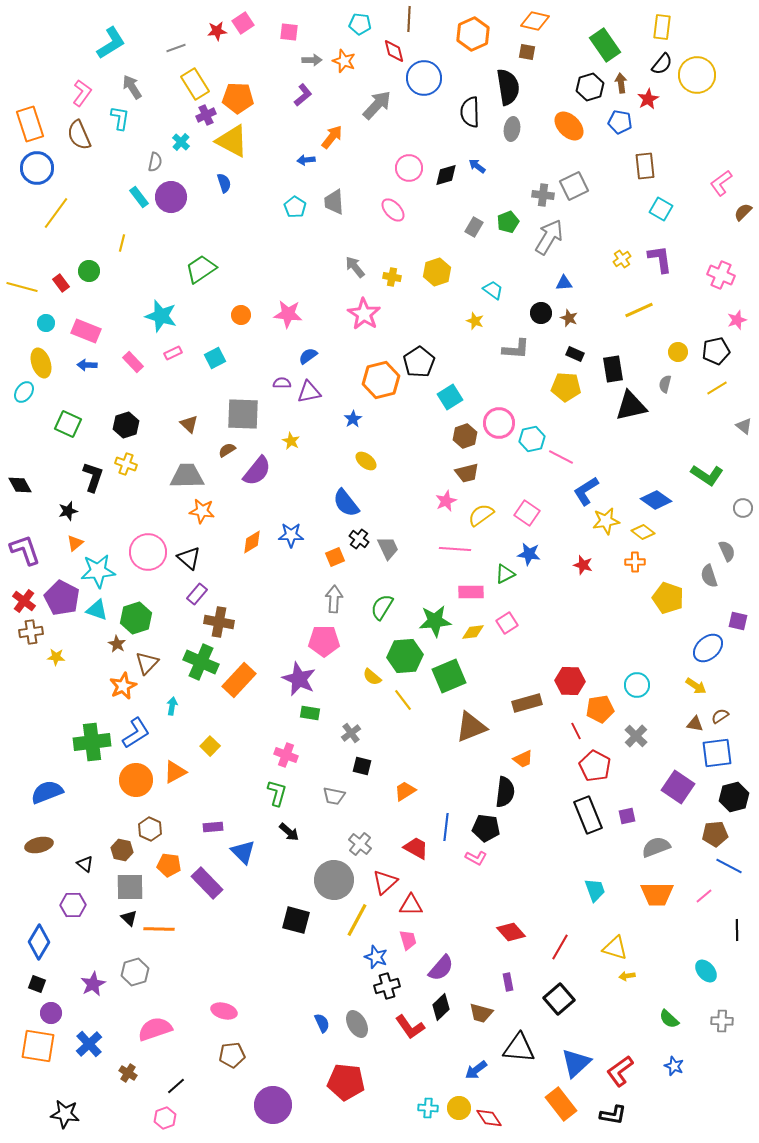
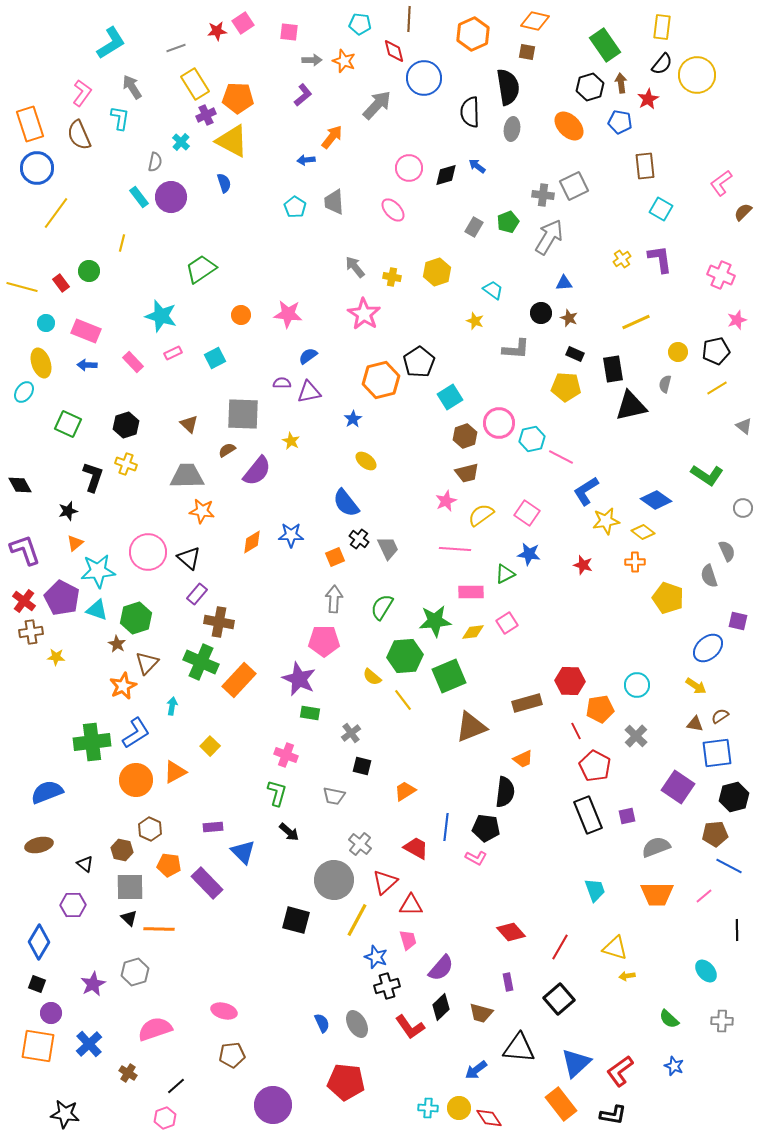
yellow line at (639, 310): moved 3 px left, 12 px down
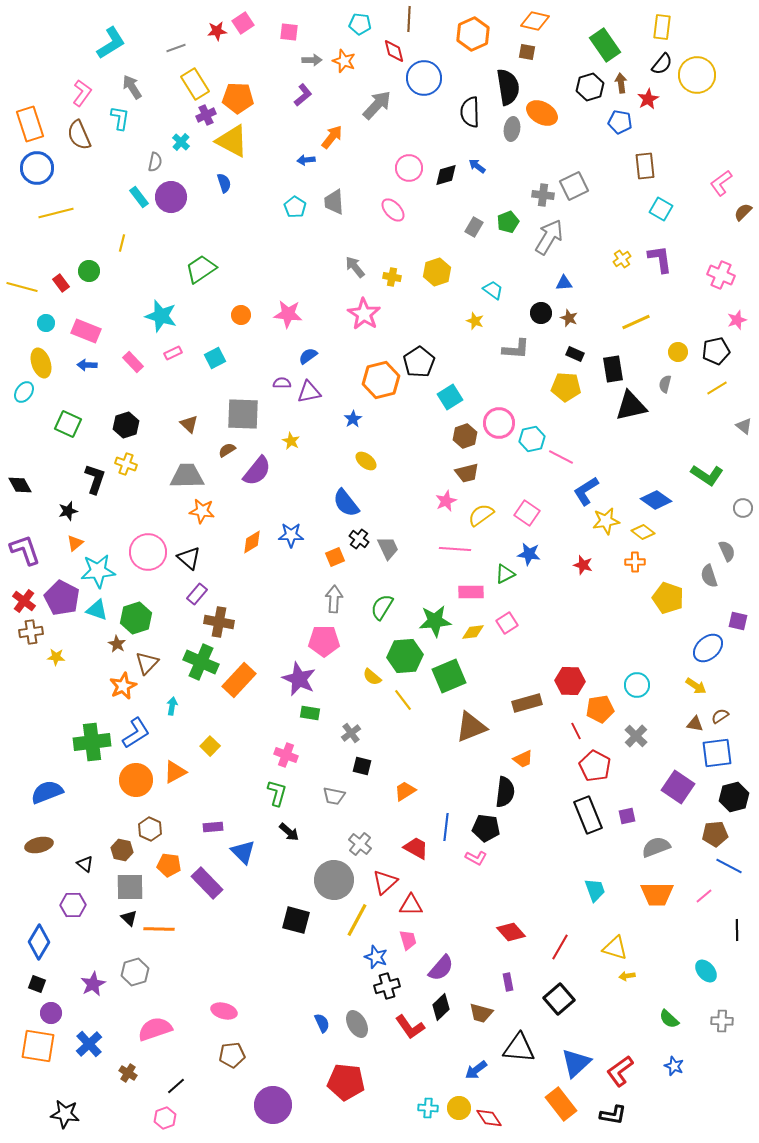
orange ellipse at (569, 126): moved 27 px left, 13 px up; rotated 16 degrees counterclockwise
yellow line at (56, 213): rotated 40 degrees clockwise
black L-shape at (93, 477): moved 2 px right, 2 px down
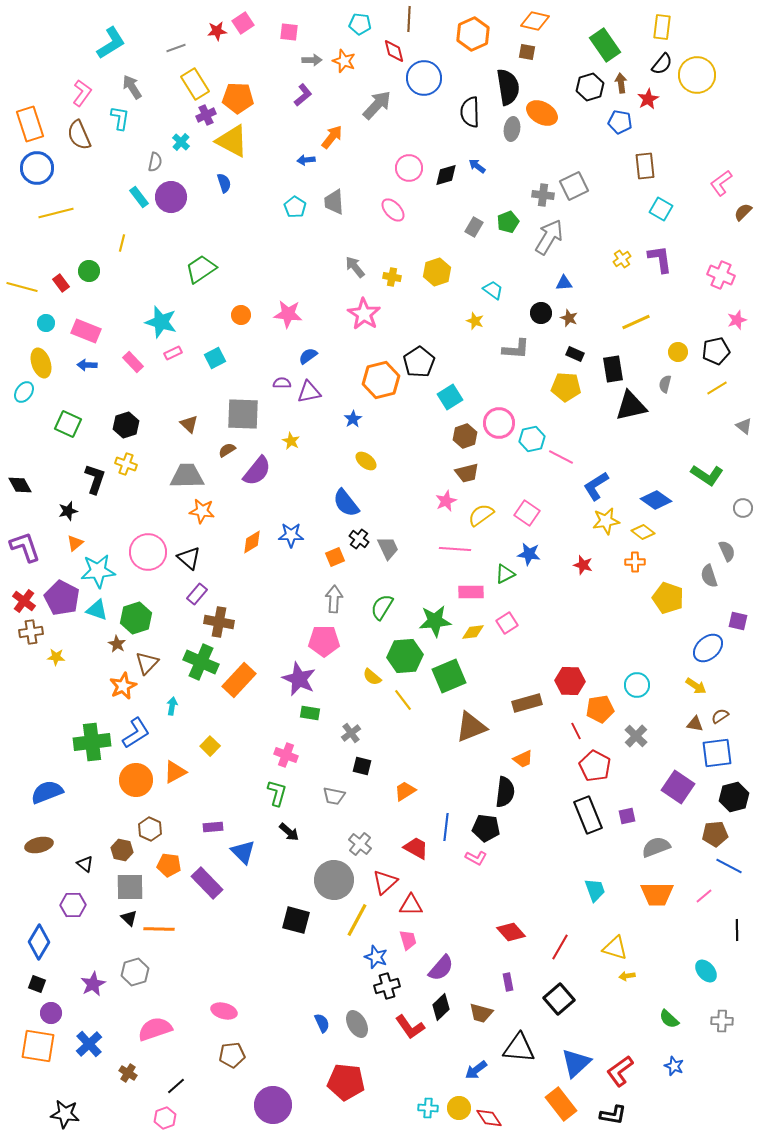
cyan star at (161, 316): moved 6 px down
blue L-shape at (586, 491): moved 10 px right, 5 px up
purple L-shape at (25, 550): moved 3 px up
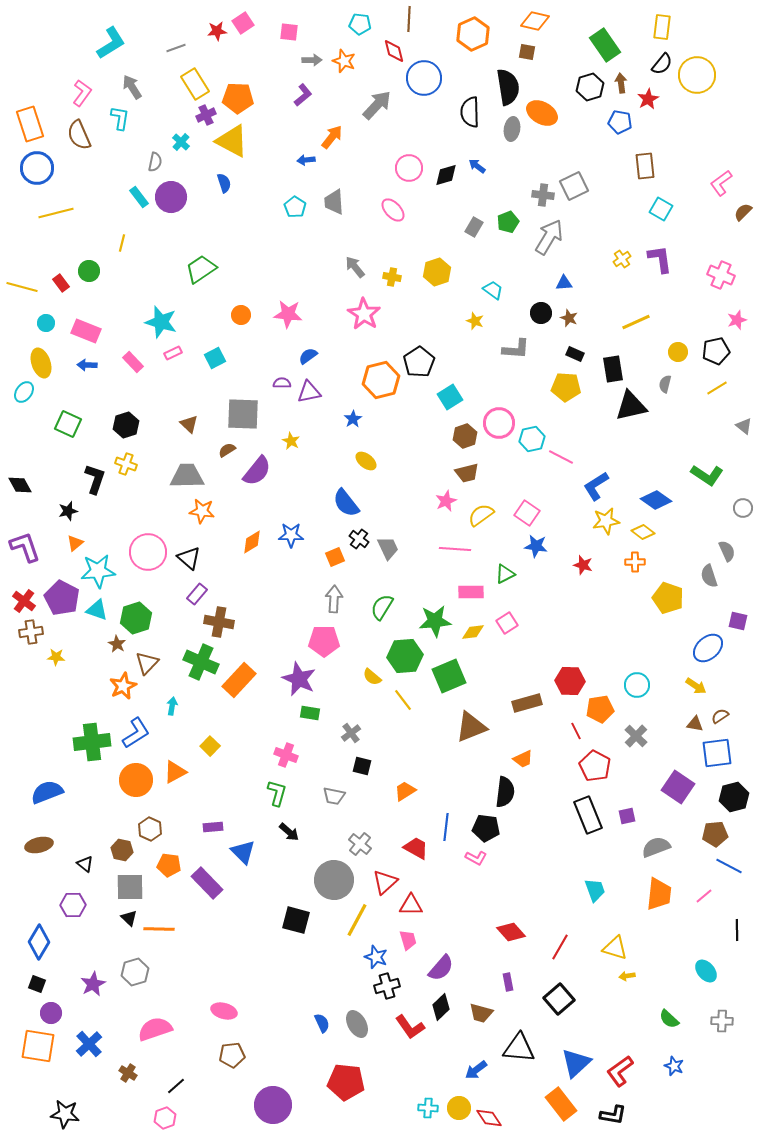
blue star at (529, 554): moved 7 px right, 8 px up
orange trapezoid at (657, 894): moved 2 px right; rotated 84 degrees counterclockwise
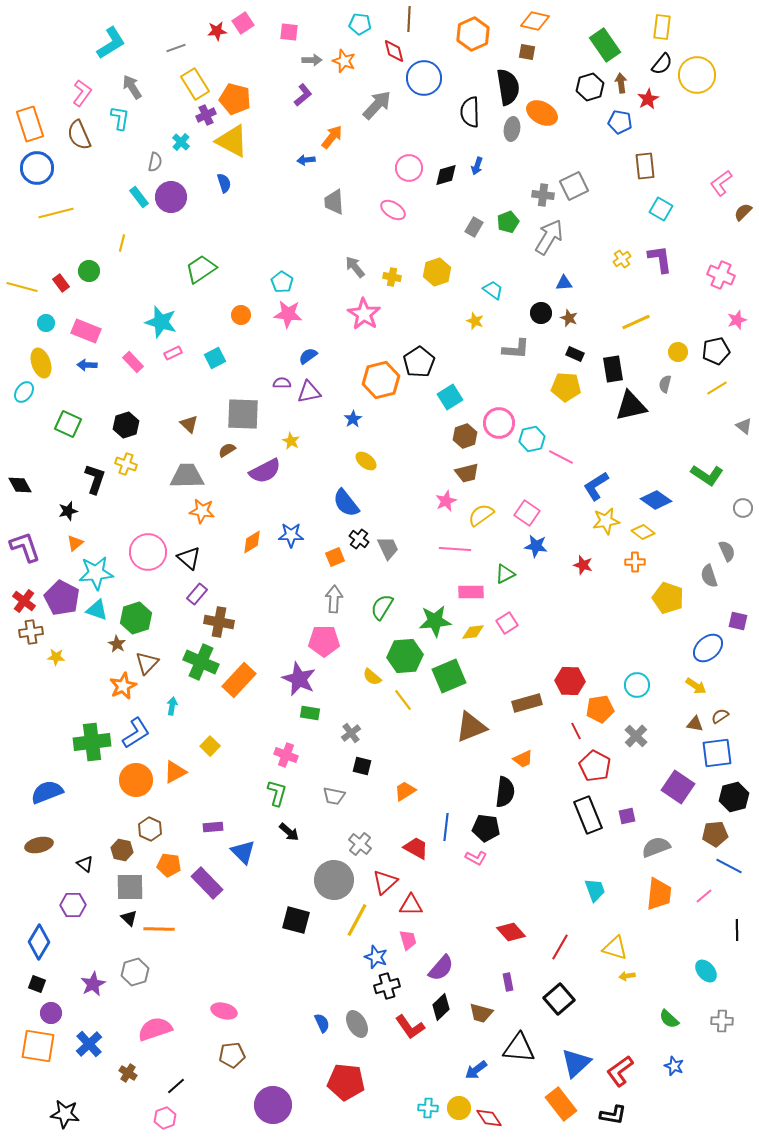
orange pentagon at (238, 98): moved 3 px left, 1 px down; rotated 12 degrees clockwise
blue arrow at (477, 166): rotated 108 degrees counterclockwise
cyan pentagon at (295, 207): moved 13 px left, 75 px down
pink ellipse at (393, 210): rotated 15 degrees counterclockwise
purple semicircle at (257, 471): moved 8 px right; rotated 24 degrees clockwise
cyan star at (98, 571): moved 2 px left, 2 px down
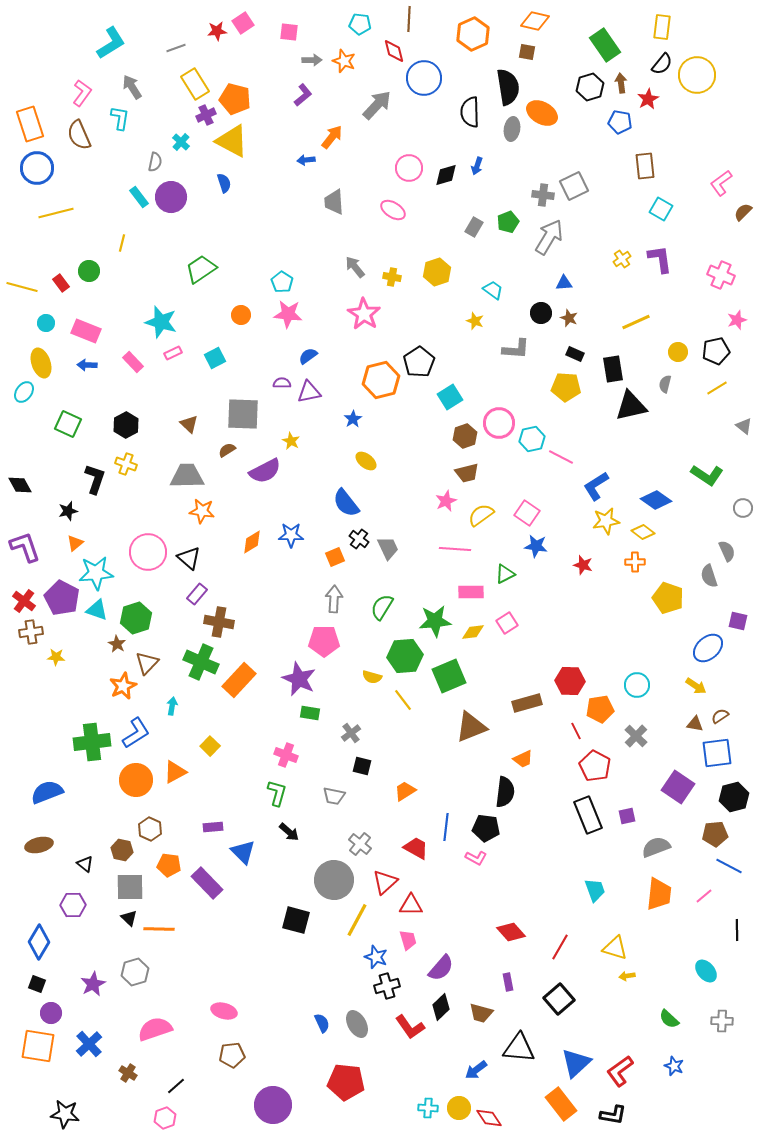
black hexagon at (126, 425): rotated 10 degrees counterclockwise
yellow semicircle at (372, 677): rotated 24 degrees counterclockwise
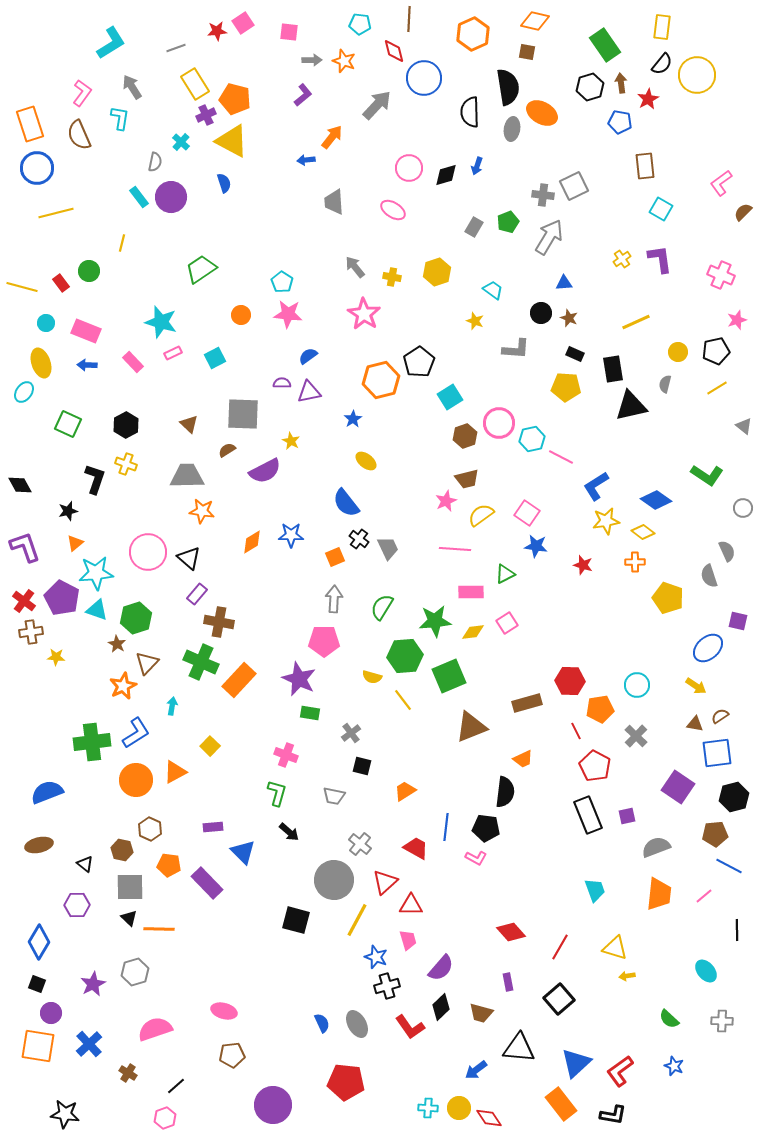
brown trapezoid at (467, 473): moved 6 px down
purple hexagon at (73, 905): moved 4 px right
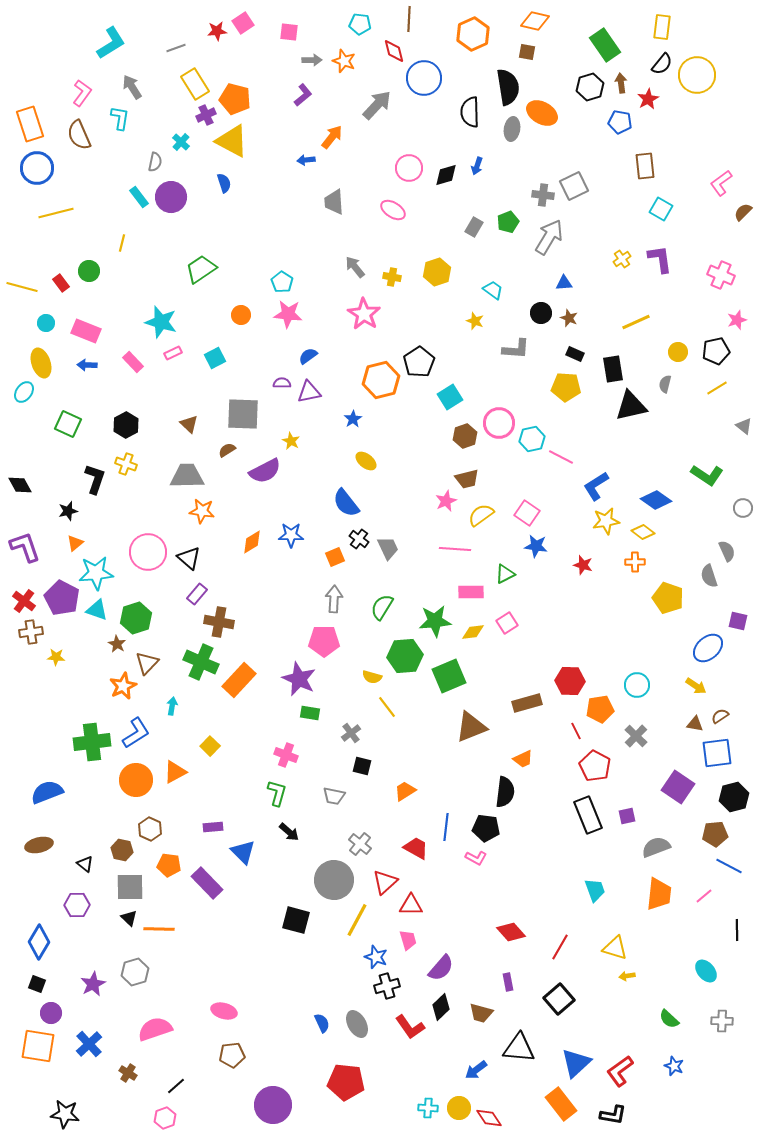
yellow line at (403, 700): moved 16 px left, 7 px down
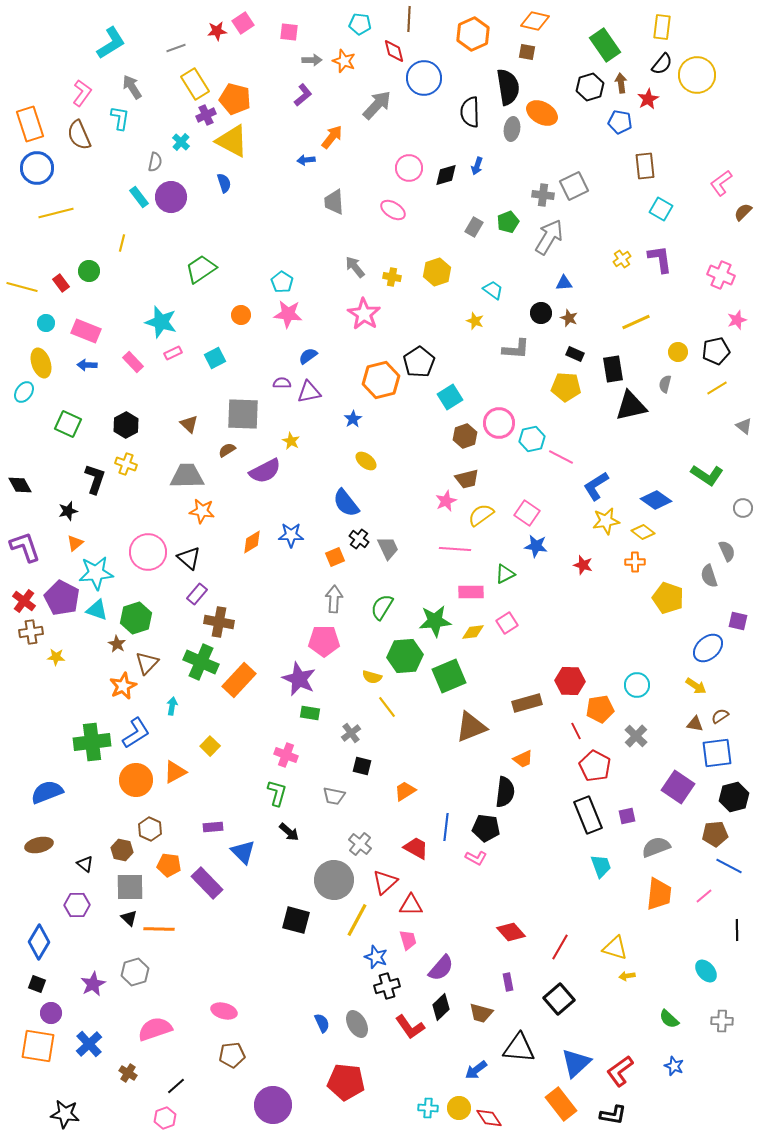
cyan trapezoid at (595, 890): moved 6 px right, 24 px up
